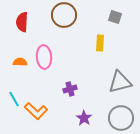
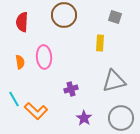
orange semicircle: rotated 80 degrees clockwise
gray triangle: moved 6 px left, 1 px up
purple cross: moved 1 px right
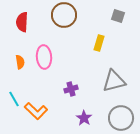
gray square: moved 3 px right, 1 px up
yellow rectangle: moved 1 px left; rotated 14 degrees clockwise
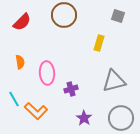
red semicircle: rotated 138 degrees counterclockwise
pink ellipse: moved 3 px right, 16 px down
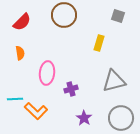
orange semicircle: moved 9 px up
pink ellipse: rotated 10 degrees clockwise
cyan line: moved 1 px right; rotated 63 degrees counterclockwise
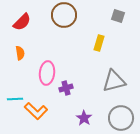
purple cross: moved 5 px left, 1 px up
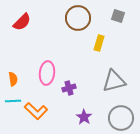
brown circle: moved 14 px right, 3 px down
orange semicircle: moved 7 px left, 26 px down
purple cross: moved 3 px right
cyan line: moved 2 px left, 2 px down
purple star: moved 1 px up
